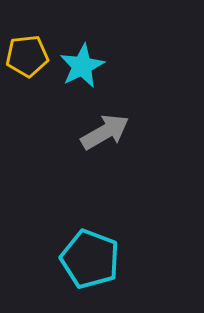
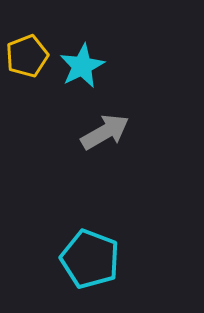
yellow pentagon: rotated 15 degrees counterclockwise
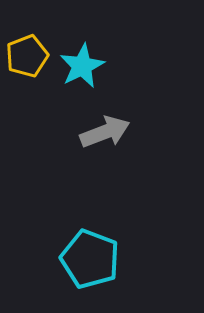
gray arrow: rotated 9 degrees clockwise
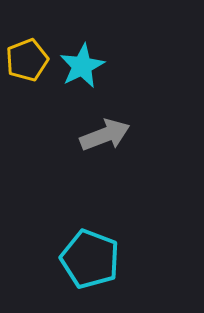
yellow pentagon: moved 4 px down
gray arrow: moved 3 px down
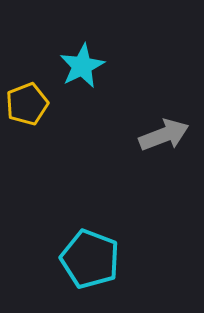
yellow pentagon: moved 44 px down
gray arrow: moved 59 px right
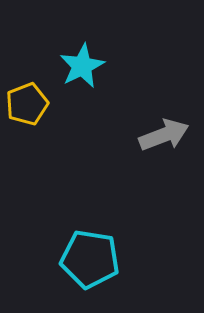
cyan pentagon: rotated 12 degrees counterclockwise
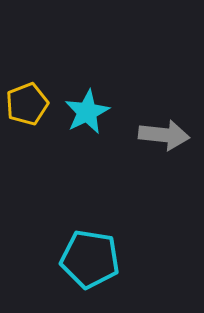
cyan star: moved 5 px right, 46 px down
gray arrow: rotated 27 degrees clockwise
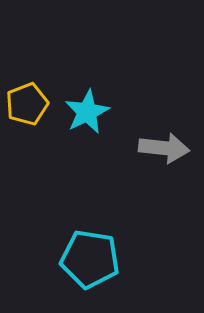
gray arrow: moved 13 px down
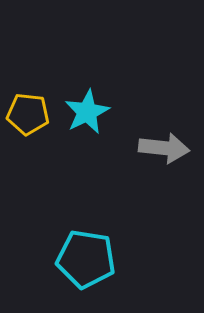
yellow pentagon: moved 1 px right, 10 px down; rotated 27 degrees clockwise
cyan pentagon: moved 4 px left
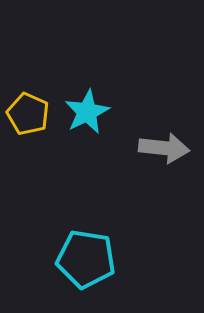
yellow pentagon: rotated 18 degrees clockwise
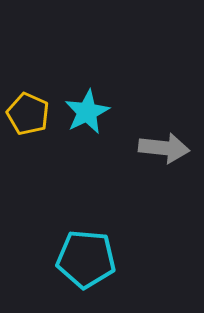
cyan pentagon: rotated 4 degrees counterclockwise
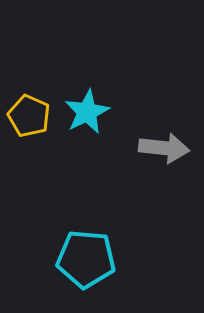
yellow pentagon: moved 1 px right, 2 px down
